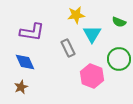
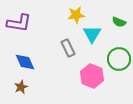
purple L-shape: moved 13 px left, 9 px up
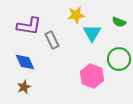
purple L-shape: moved 10 px right, 3 px down
cyan triangle: moved 1 px up
gray rectangle: moved 16 px left, 8 px up
brown star: moved 3 px right
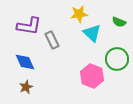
yellow star: moved 3 px right, 1 px up
cyan triangle: rotated 18 degrees counterclockwise
green circle: moved 2 px left
brown star: moved 2 px right
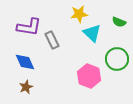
purple L-shape: moved 1 px down
pink hexagon: moved 3 px left
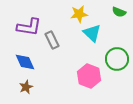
green semicircle: moved 10 px up
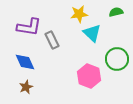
green semicircle: moved 3 px left; rotated 144 degrees clockwise
